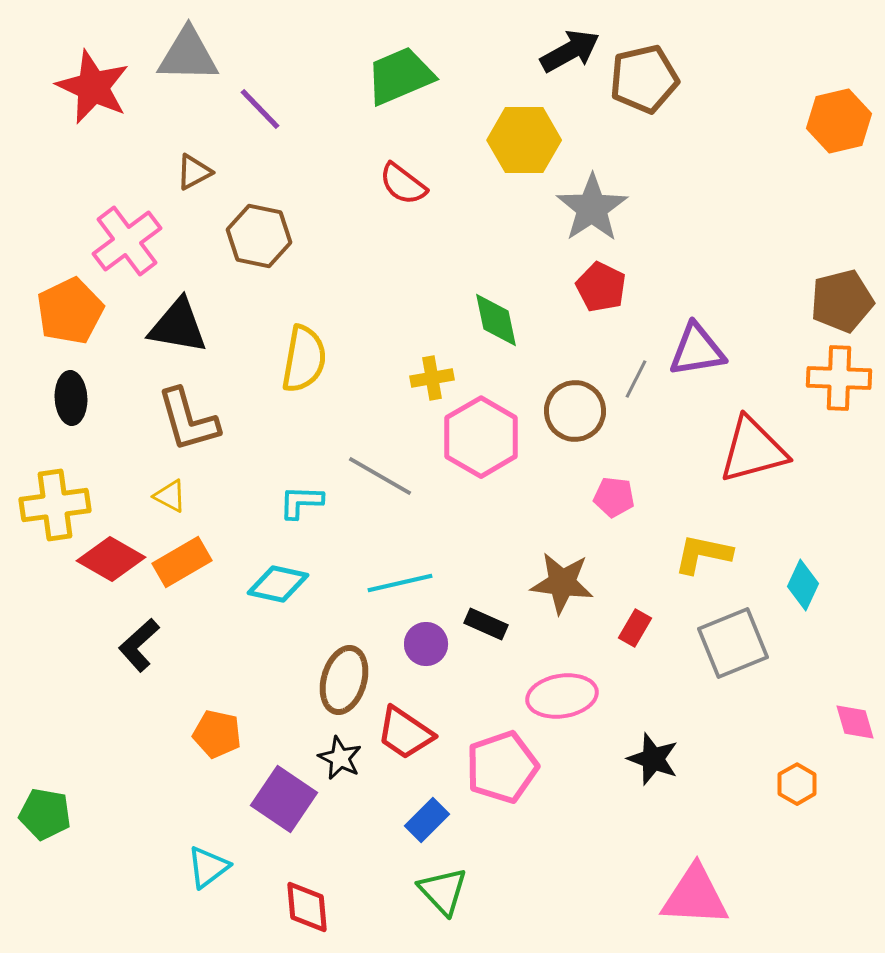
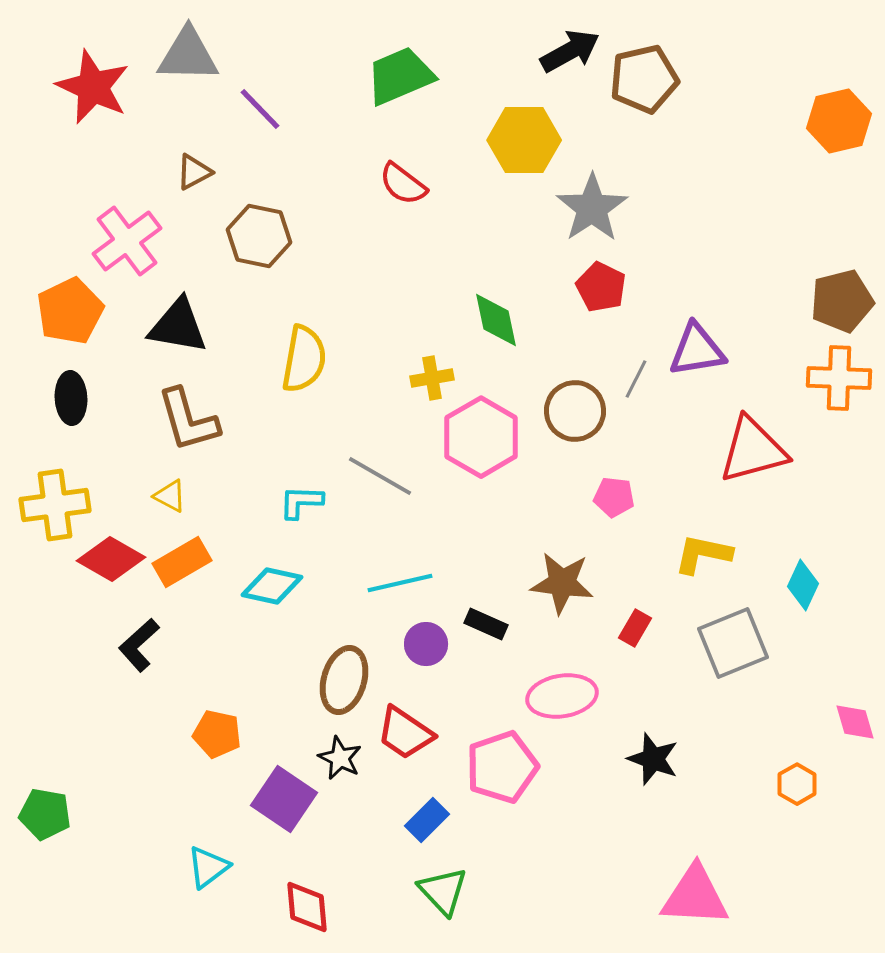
cyan diamond at (278, 584): moved 6 px left, 2 px down
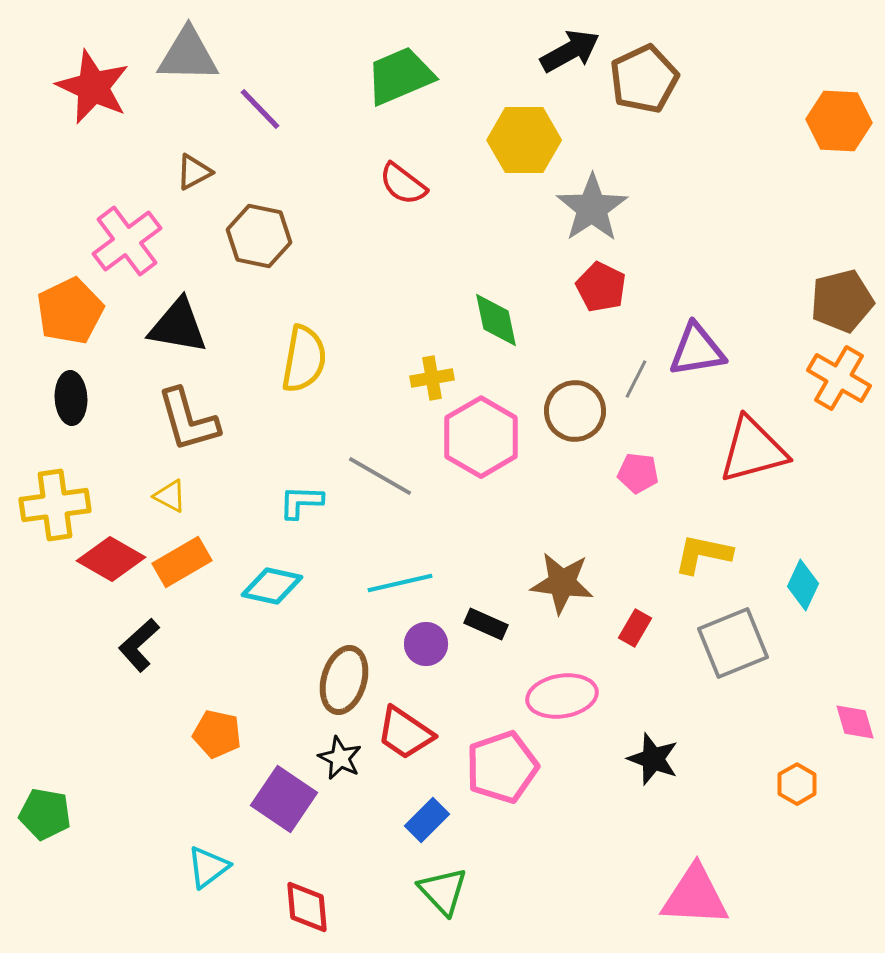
brown pentagon at (644, 79): rotated 12 degrees counterclockwise
orange hexagon at (839, 121): rotated 16 degrees clockwise
orange cross at (839, 378): rotated 28 degrees clockwise
pink pentagon at (614, 497): moved 24 px right, 24 px up
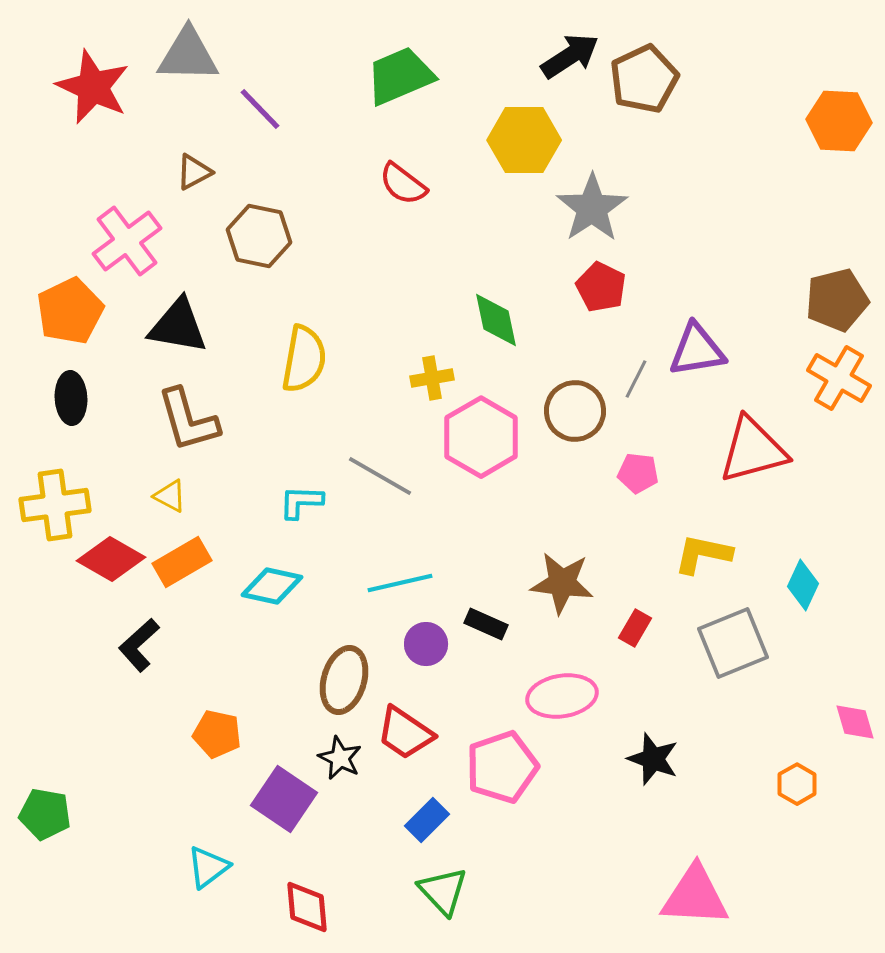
black arrow at (570, 51): moved 5 px down; rotated 4 degrees counterclockwise
brown pentagon at (842, 301): moved 5 px left, 1 px up
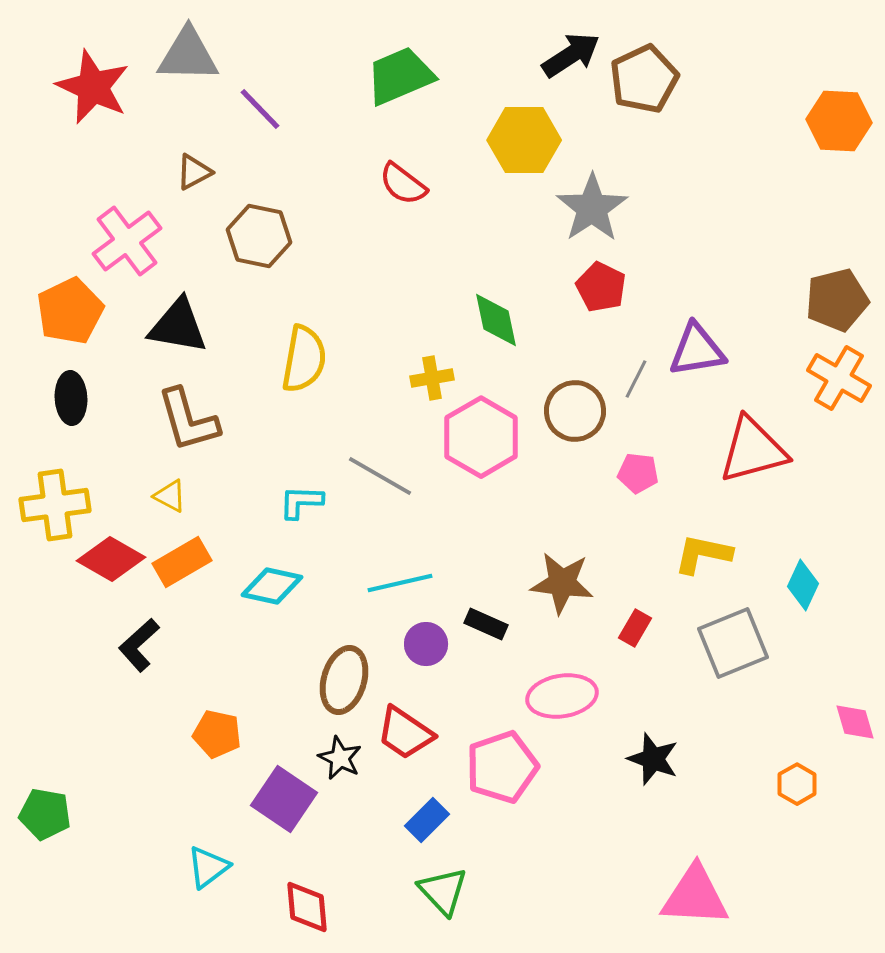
black arrow at (570, 56): moved 1 px right, 1 px up
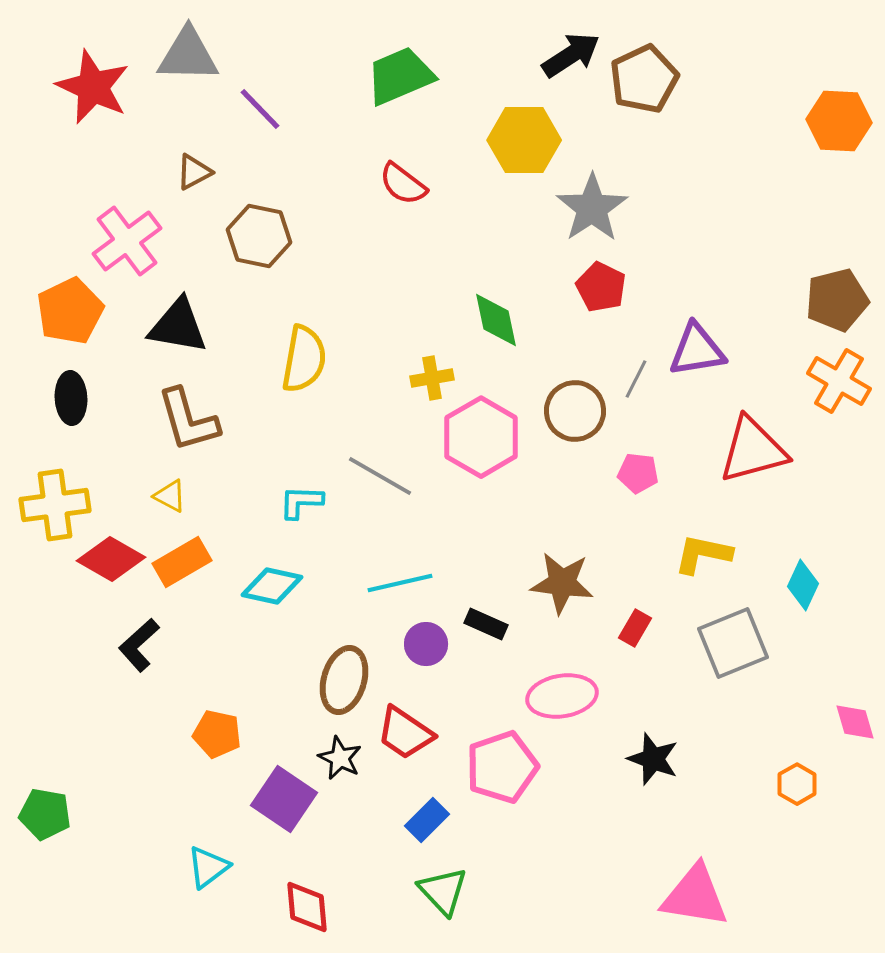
orange cross at (839, 378): moved 3 px down
pink triangle at (695, 896): rotated 6 degrees clockwise
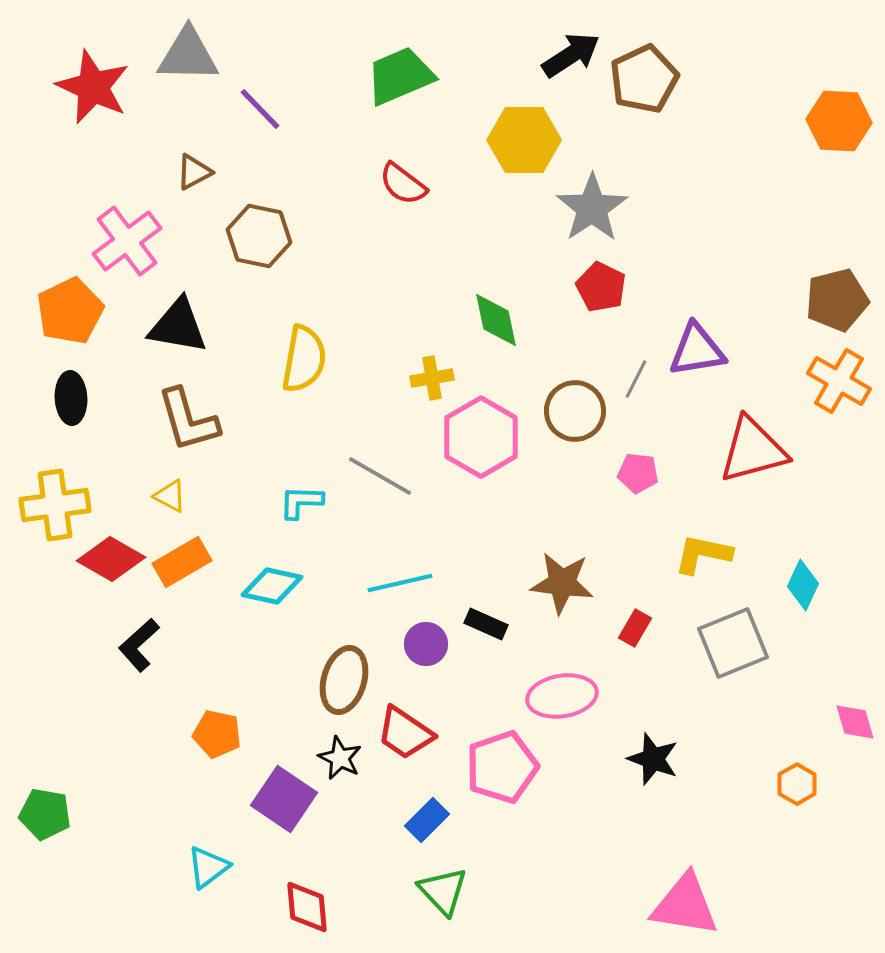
pink triangle at (695, 896): moved 10 px left, 9 px down
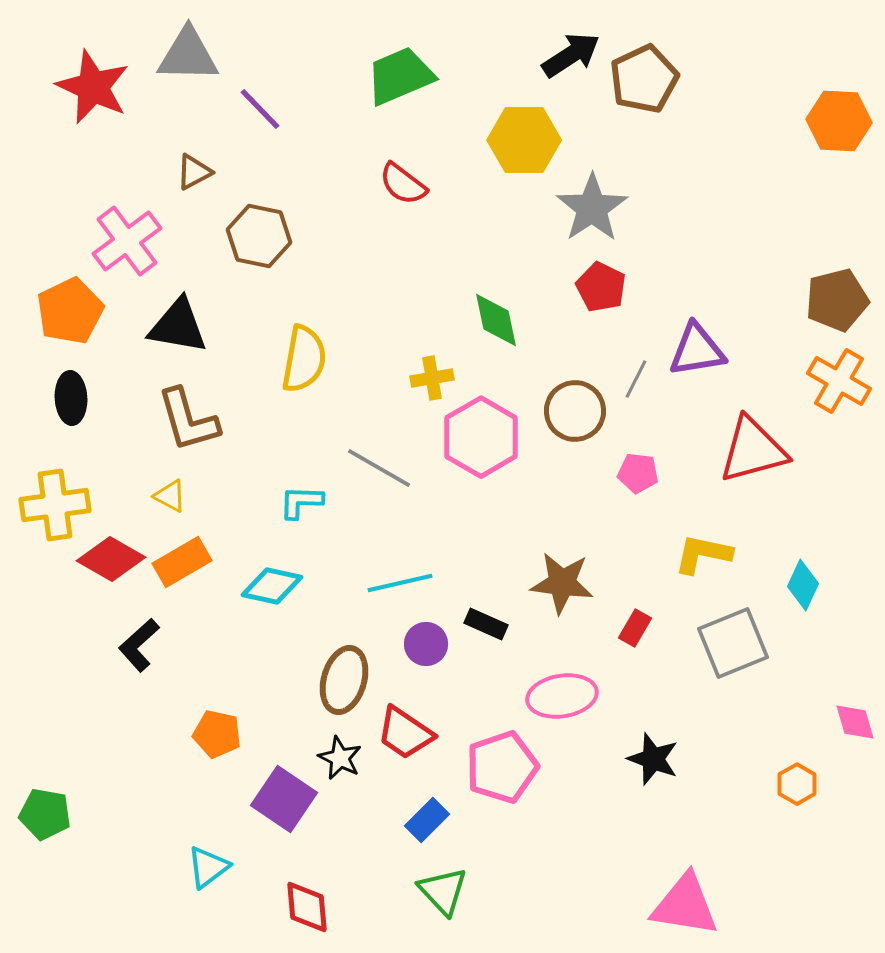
gray line at (380, 476): moved 1 px left, 8 px up
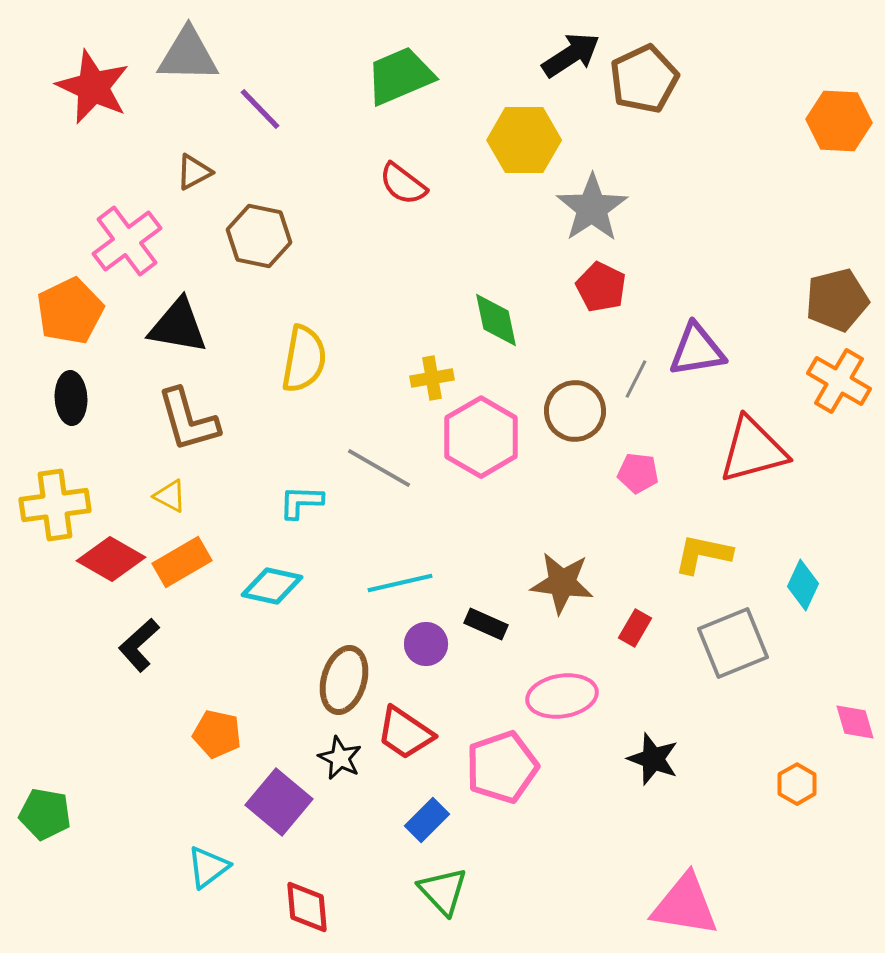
purple square at (284, 799): moved 5 px left, 3 px down; rotated 6 degrees clockwise
